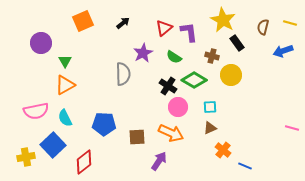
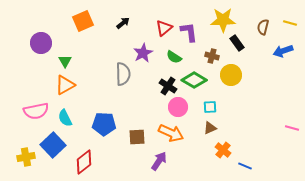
yellow star: rotated 30 degrees counterclockwise
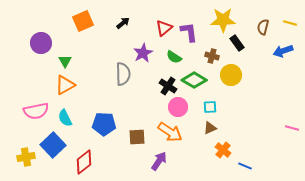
orange arrow: moved 1 px left, 1 px up; rotated 10 degrees clockwise
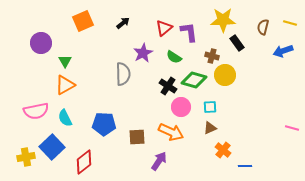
yellow circle: moved 6 px left
green diamond: rotated 15 degrees counterclockwise
pink circle: moved 3 px right
orange arrow: moved 1 px right; rotated 10 degrees counterclockwise
blue square: moved 1 px left, 2 px down
blue line: rotated 24 degrees counterclockwise
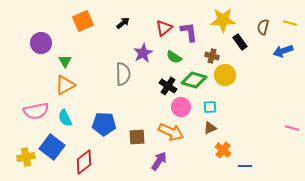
black rectangle: moved 3 px right, 1 px up
blue square: rotated 10 degrees counterclockwise
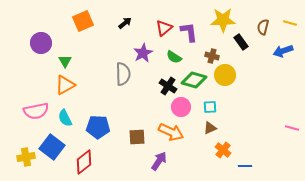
black arrow: moved 2 px right
black rectangle: moved 1 px right
blue pentagon: moved 6 px left, 3 px down
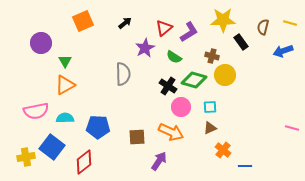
purple L-shape: rotated 65 degrees clockwise
purple star: moved 2 px right, 5 px up
cyan semicircle: rotated 114 degrees clockwise
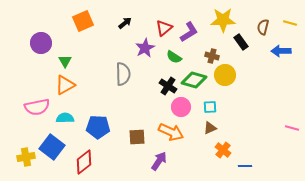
blue arrow: moved 2 px left; rotated 18 degrees clockwise
pink semicircle: moved 1 px right, 4 px up
